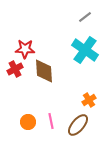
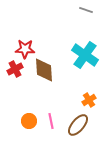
gray line: moved 1 px right, 7 px up; rotated 56 degrees clockwise
cyan cross: moved 5 px down
brown diamond: moved 1 px up
orange circle: moved 1 px right, 1 px up
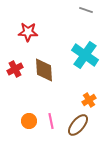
red star: moved 3 px right, 17 px up
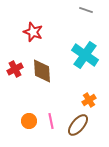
red star: moved 5 px right; rotated 18 degrees clockwise
brown diamond: moved 2 px left, 1 px down
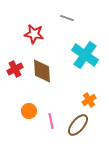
gray line: moved 19 px left, 8 px down
red star: moved 1 px right, 2 px down; rotated 12 degrees counterclockwise
orange circle: moved 10 px up
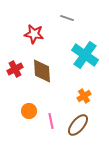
orange cross: moved 5 px left, 4 px up
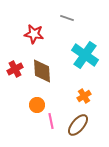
orange circle: moved 8 px right, 6 px up
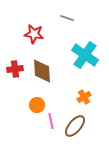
red cross: rotated 21 degrees clockwise
orange cross: moved 1 px down
brown ellipse: moved 3 px left, 1 px down
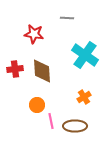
gray line: rotated 16 degrees counterclockwise
brown ellipse: rotated 50 degrees clockwise
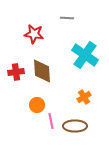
red cross: moved 1 px right, 3 px down
